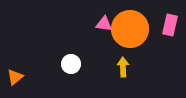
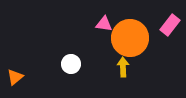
pink rectangle: rotated 25 degrees clockwise
orange circle: moved 9 px down
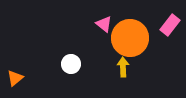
pink triangle: rotated 30 degrees clockwise
orange triangle: moved 1 px down
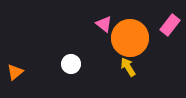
yellow arrow: moved 5 px right; rotated 30 degrees counterclockwise
orange triangle: moved 6 px up
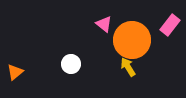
orange circle: moved 2 px right, 2 px down
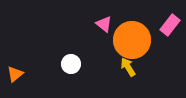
orange triangle: moved 2 px down
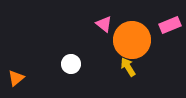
pink rectangle: rotated 30 degrees clockwise
orange triangle: moved 1 px right, 4 px down
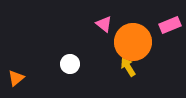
orange circle: moved 1 px right, 2 px down
white circle: moved 1 px left
